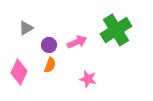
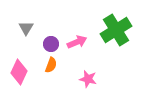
gray triangle: rotated 28 degrees counterclockwise
purple circle: moved 2 px right, 1 px up
orange semicircle: moved 1 px right
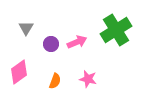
orange semicircle: moved 4 px right, 16 px down
pink diamond: rotated 30 degrees clockwise
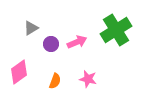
gray triangle: moved 5 px right; rotated 28 degrees clockwise
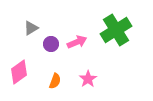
pink star: rotated 24 degrees clockwise
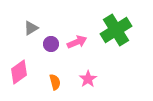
orange semicircle: moved 1 px down; rotated 35 degrees counterclockwise
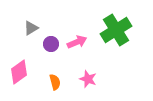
pink star: rotated 18 degrees counterclockwise
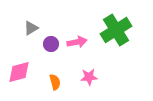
pink arrow: rotated 12 degrees clockwise
pink diamond: rotated 20 degrees clockwise
pink star: moved 1 px right, 2 px up; rotated 24 degrees counterclockwise
